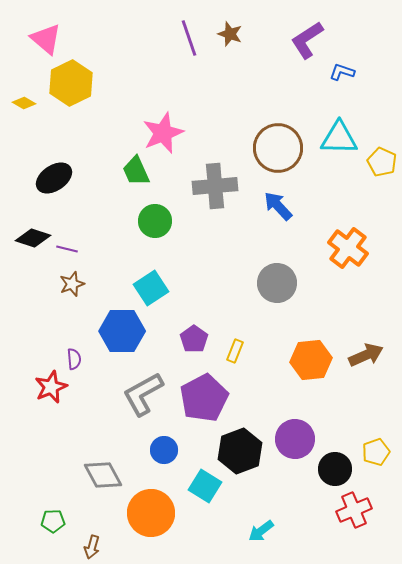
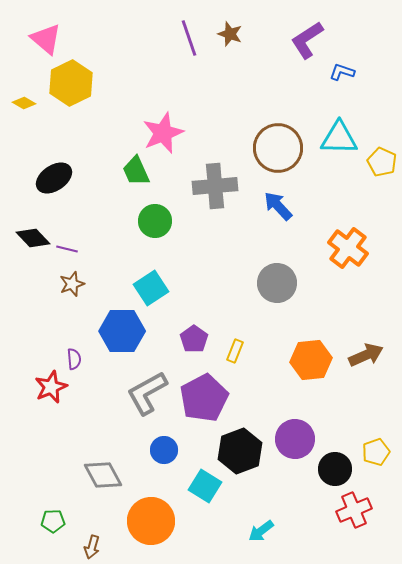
black diamond at (33, 238): rotated 28 degrees clockwise
gray L-shape at (143, 394): moved 4 px right, 1 px up
orange circle at (151, 513): moved 8 px down
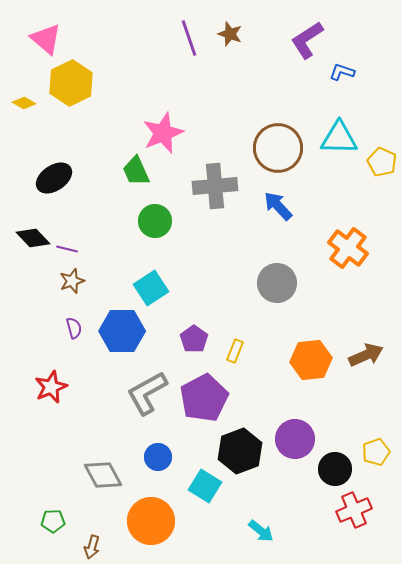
brown star at (72, 284): moved 3 px up
purple semicircle at (74, 359): moved 31 px up; rotated 10 degrees counterclockwise
blue circle at (164, 450): moved 6 px left, 7 px down
cyan arrow at (261, 531): rotated 104 degrees counterclockwise
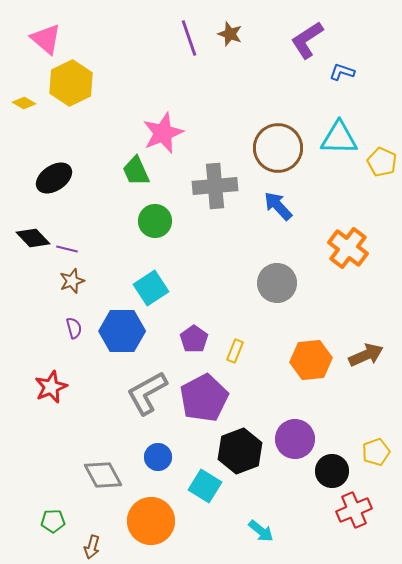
black circle at (335, 469): moved 3 px left, 2 px down
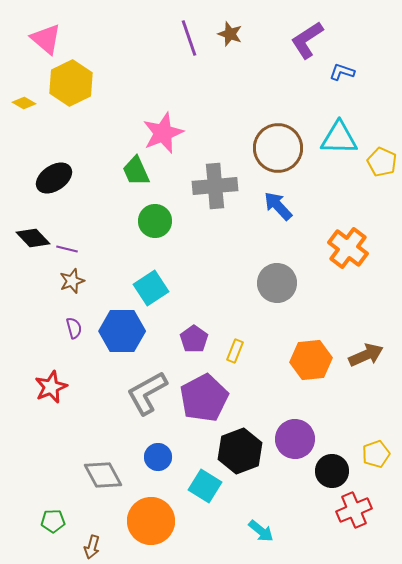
yellow pentagon at (376, 452): moved 2 px down
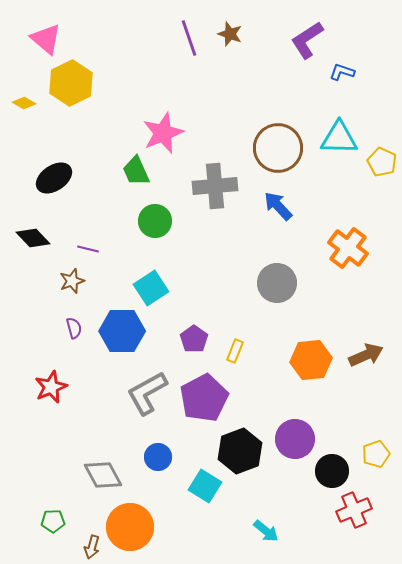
purple line at (67, 249): moved 21 px right
orange circle at (151, 521): moved 21 px left, 6 px down
cyan arrow at (261, 531): moved 5 px right
